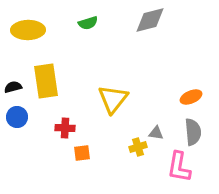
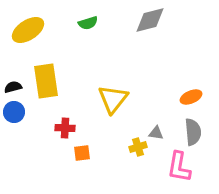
yellow ellipse: rotated 32 degrees counterclockwise
blue circle: moved 3 px left, 5 px up
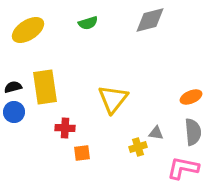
yellow rectangle: moved 1 px left, 6 px down
pink L-shape: moved 4 px right, 1 px down; rotated 92 degrees clockwise
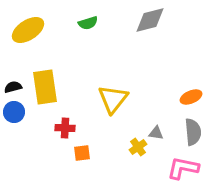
yellow cross: rotated 18 degrees counterclockwise
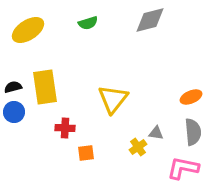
orange square: moved 4 px right
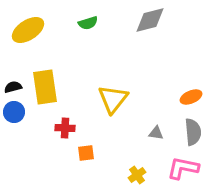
yellow cross: moved 1 px left, 28 px down
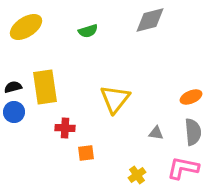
green semicircle: moved 8 px down
yellow ellipse: moved 2 px left, 3 px up
yellow triangle: moved 2 px right
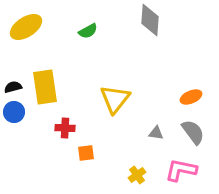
gray diamond: rotated 72 degrees counterclockwise
green semicircle: rotated 12 degrees counterclockwise
gray semicircle: rotated 32 degrees counterclockwise
pink L-shape: moved 2 px left, 2 px down
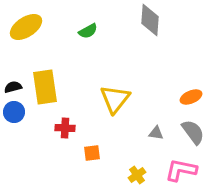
orange square: moved 6 px right
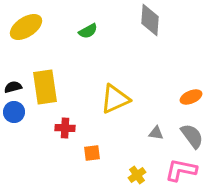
yellow triangle: rotated 28 degrees clockwise
gray semicircle: moved 1 px left, 4 px down
